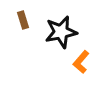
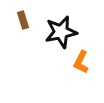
orange L-shape: rotated 15 degrees counterclockwise
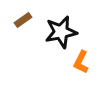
brown rectangle: rotated 72 degrees clockwise
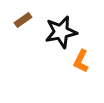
orange L-shape: moved 1 px up
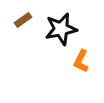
black star: moved 3 px up
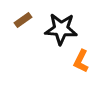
black star: rotated 16 degrees clockwise
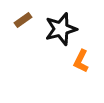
black star: rotated 20 degrees counterclockwise
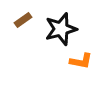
orange L-shape: rotated 105 degrees counterclockwise
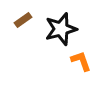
orange L-shape: rotated 120 degrees counterclockwise
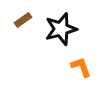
orange L-shape: moved 6 px down
